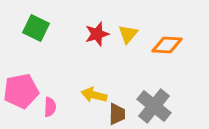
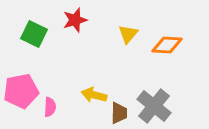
green square: moved 2 px left, 6 px down
red star: moved 22 px left, 14 px up
brown trapezoid: moved 2 px right, 1 px up
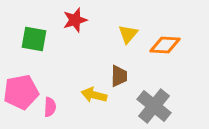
green square: moved 5 px down; rotated 16 degrees counterclockwise
orange diamond: moved 2 px left
pink pentagon: moved 1 px down
brown trapezoid: moved 37 px up
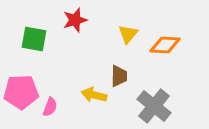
pink pentagon: rotated 8 degrees clockwise
pink semicircle: rotated 18 degrees clockwise
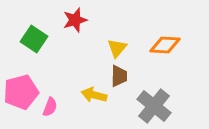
yellow triangle: moved 11 px left, 14 px down
green square: rotated 24 degrees clockwise
pink pentagon: rotated 12 degrees counterclockwise
